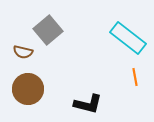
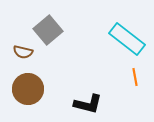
cyan rectangle: moved 1 px left, 1 px down
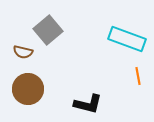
cyan rectangle: rotated 18 degrees counterclockwise
orange line: moved 3 px right, 1 px up
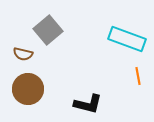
brown semicircle: moved 2 px down
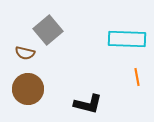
cyan rectangle: rotated 18 degrees counterclockwise
brown semicircle: moved 2 px right, 1 px up
orange line: moved 1 px left, 1 px down
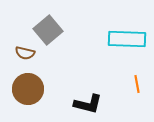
orange line: moved 7 px down
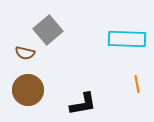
brown circle: moved 1 px down
black L-shape: moved 5 px left; rotated 24 degrees counterclockwise
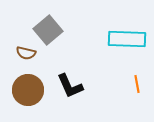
brown semicircle: moved 1 px right
black L-shape: moved 13 px left, 18 px up; rotated 76 degrees clockwise
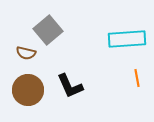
cyan rectangle: rotated 6 degrees counterclockwise
orange line: moved 6 px up
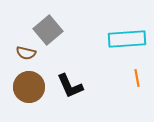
brown circle: moved 1 px right, 3 px up
